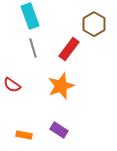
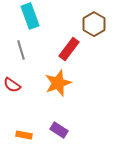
gray line: moved 12 px left, 2 px down
orange star: moved 3 px left, 3 px up
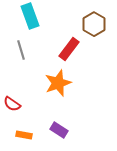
red semicircle: moved 19 px down
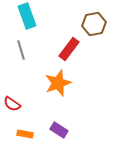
cyan rectangle: moved 3 px left
brown hexagon: rotated 20 degrees clockwise
orange rectangle: moved 1 px right, 1 px up
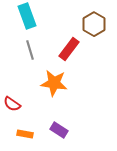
brown hexagon: rotated 20 degrees counterclockwise
gray line: moved 9 px right
orange star: moved 4 px left; rotated 28 degrees clockwise
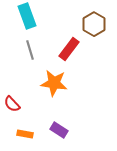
red semicircle: rotated 12 degrees clockwise
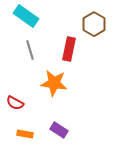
cyan rectangle: moved 1 px left; rotated 35 degrees counterclockwise
red rectangle: rotated 25 degrees counterclockwise
red semicircle: moved 3 px right, 1 px up; rotated 18 degrees counterclockwise
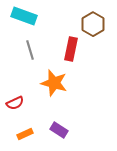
cyan rectangle: moved 2 px left; rotated 15 degrees counterclockwise
brown hexagon: moved 1 px left
red rectangle: moved 2 px right
orange star: rotated 8 degrees clockwise
red semicircle: rotated 54 degrees counterclockwise
orange rectangle: rotated 35 degrees counterclockwise
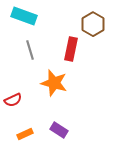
red semicircle: moved 2 px left, 3 px up
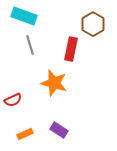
gray line: moved 5 px up
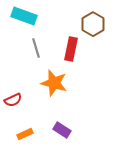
gray line: moved 6 px right, 3 px down
purple rectangle: moved 3 px right
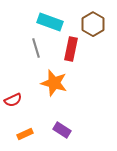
cyan rectangle: moved 26 px right, 6 px down
